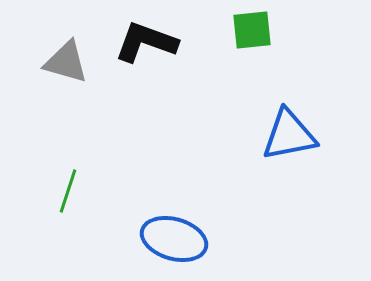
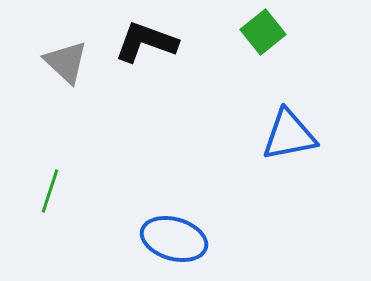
green square: moved 11 px right, 2 px down; rotated 33 degrees counterclockwise
gray triangle: rotated 27 degrees clockwise
green line: moved 18 px left
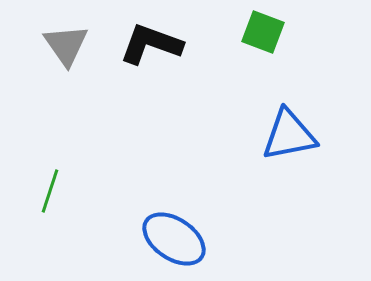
green square: rotated 30 degrees counterclockwise
black L-shape: moved 5 px right, 2 px down
gray triangle: moved 17 px up; rotated 12 degrees clockwise
blue ellipse: rotated 18 degrees clockwise
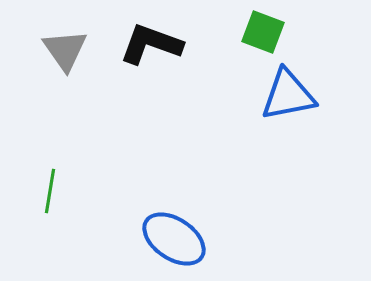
gray triangle: moved 1 px left, 5 px down
blue triangle: moved 1 px left, 40 px up
green line: rotated 9 degrees counterclockwise
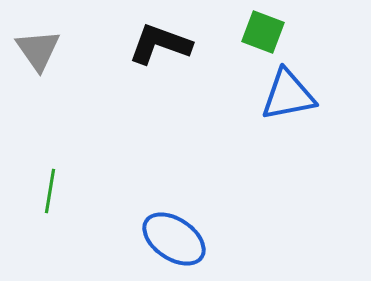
black L-shape: moved 9 px right
gray triangle: moved 27 px left
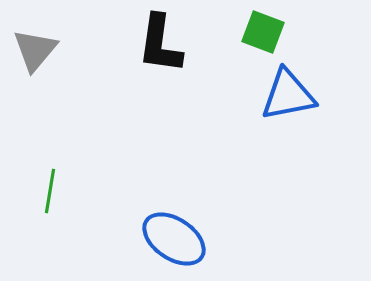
black L-shape: rotated 102 degrees counterclockwise
gray triangle: moved 3 px left; rotated 15 degrees clockwise
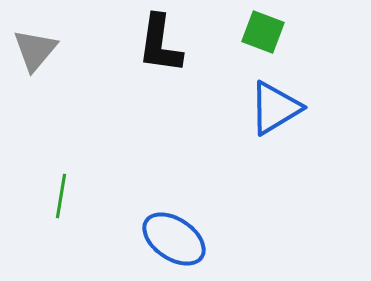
blue triangle: moved 13 px left, 13 px down; rotated 20 degrees counterclockwise
green line: moved 11 px right, 5 px down
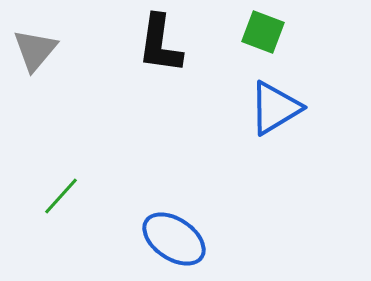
green line: rotated 33 degrees clockwise
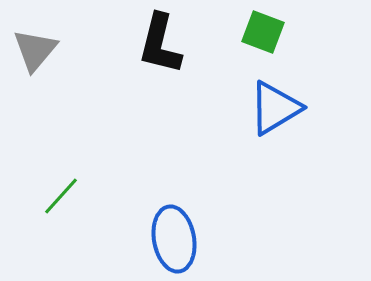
black L-shape: rotated 6 degrees clockwise
blue ellipse: rotated 46 degrees clockwise
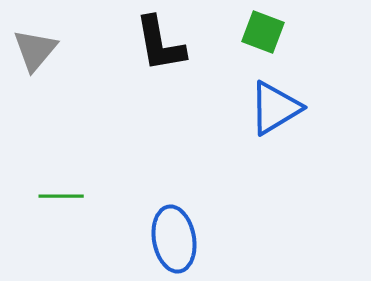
black L-shape: rotated 24 degrees counterclockwise
green line: rotated 48 degrees clockwise
